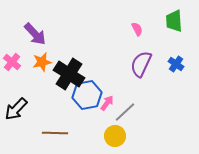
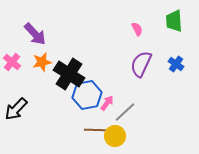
brown line: moved 42 px right, 3 px up
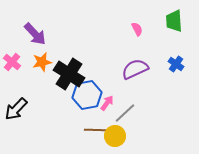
purple semicircle: moved 6 px left, 5 px down; rotated 40 degrees clockwise
gray line: moved 1 px down
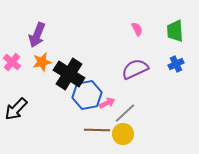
green trapezoid: moved 1 px right, 10 px down
purple arrow: moved 2 px right, 1 px down; rotated 65 degrees clockwise
blue cross: rotated 28 degrees clockwise
pink arrow: rotated 28 degrees clockwise
yellow circle: moved 8 px right, 2 px up
